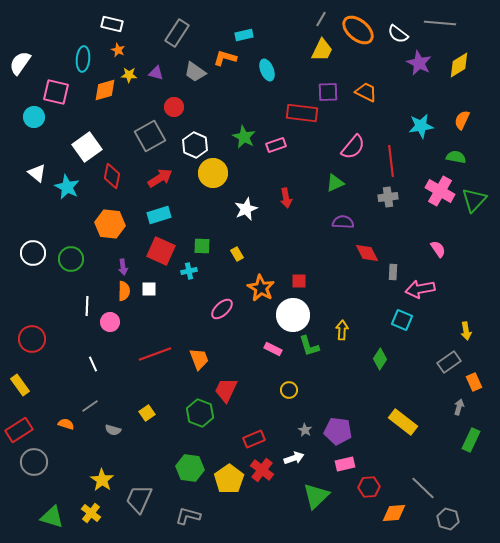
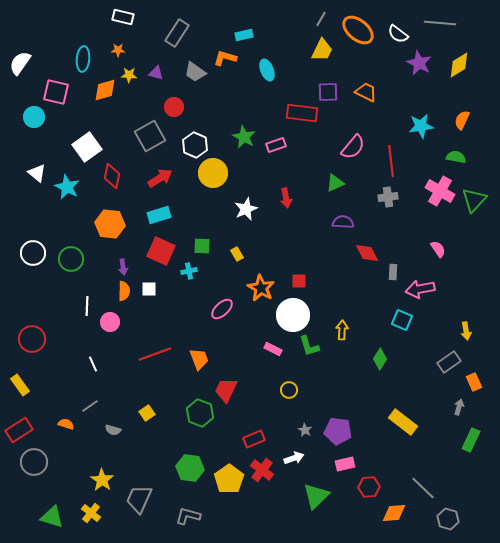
white rectangle at (112, 24): moved 11 px right, 7 px up
orange star at (118, 50): rotated 24 degrees counterclockwise
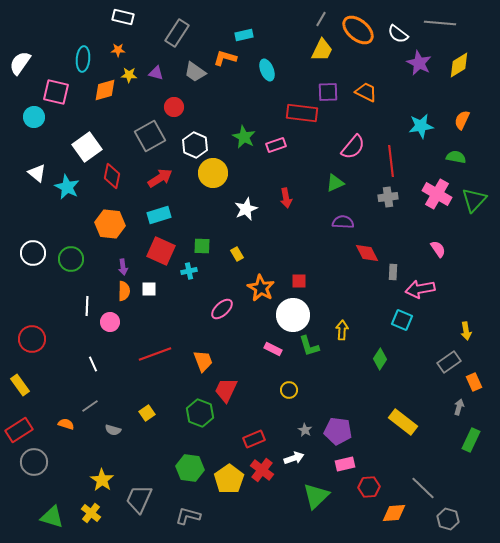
pink cross at (440, 191): moved 3 px left, 3 px down
orange trapezoid at (199, 359): moved 4 px right, 2 px down
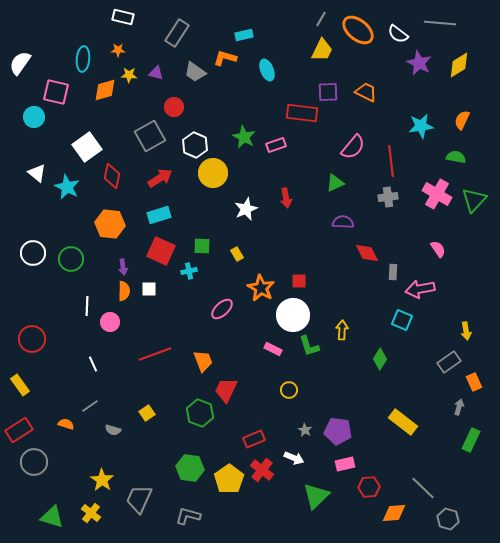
white arrow at (294, 458): rotated 42 degrees clockwise
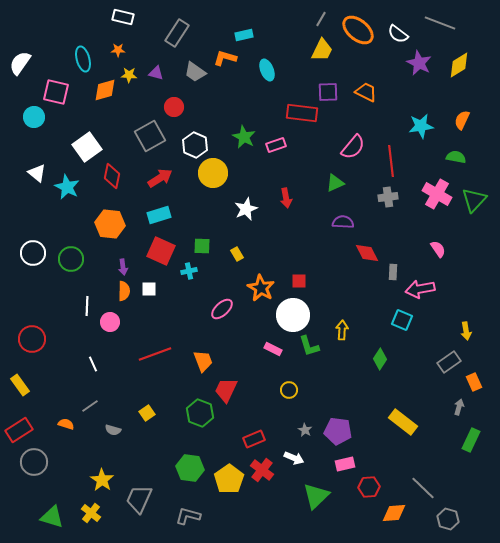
gray line at (440, 23): rotated 16 degrees clockwise
cyan ellipse at (83, 59): rotated 20 degrees counterclockwise
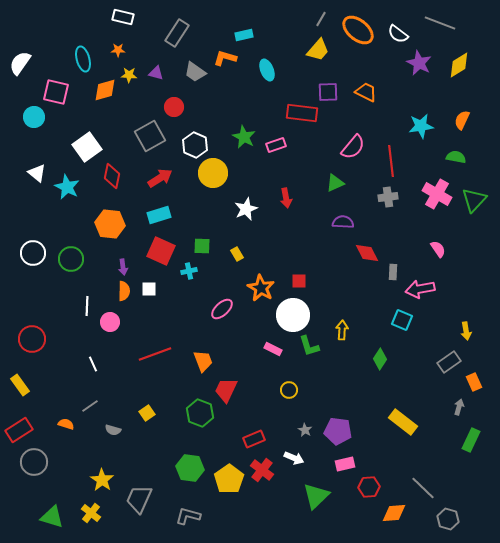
yellow trapezoid at (322, 50): moved 4 px left; rotated 15 degrees clockwise
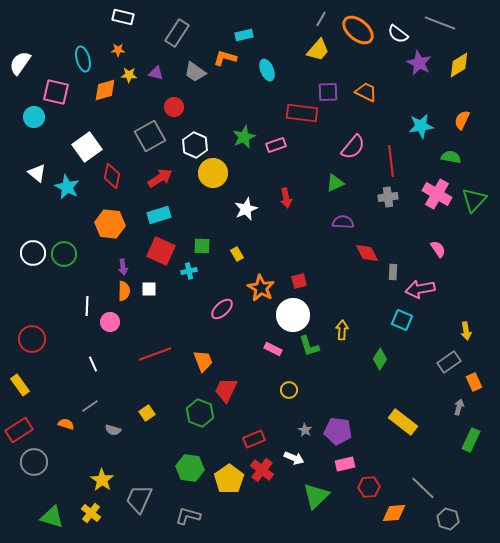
green star at (244, 137): rotated 20 degrees clockwise
green semicircle at (456, 157): moved 5 px left
green circle at (71, 259): moved 7 px left, 5 px up
red square at (299, 281): rotated 14 degrees counterclockwise
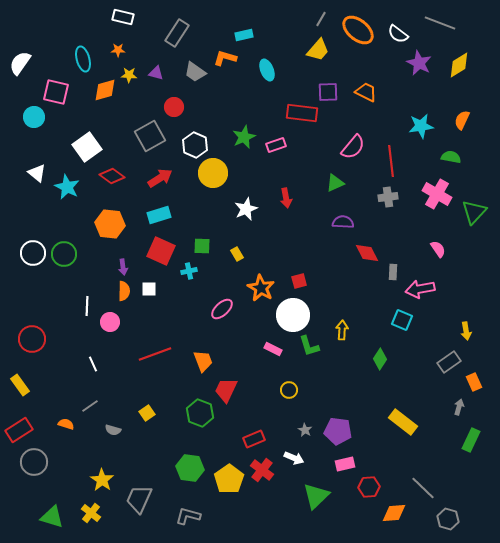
red diamond at (112, 176): rotated 65 degrees counterclockwise
green triangle at (474, 200): moved 12 px down
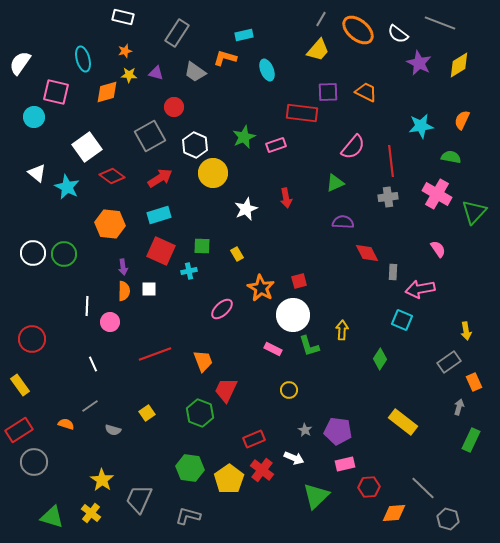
orange star at (118, 50): moved 7 px right, 1 px down; rotated 16 degrees counterclockwise
orange diamond at (105, 90): moved 2 px right, 2 px down
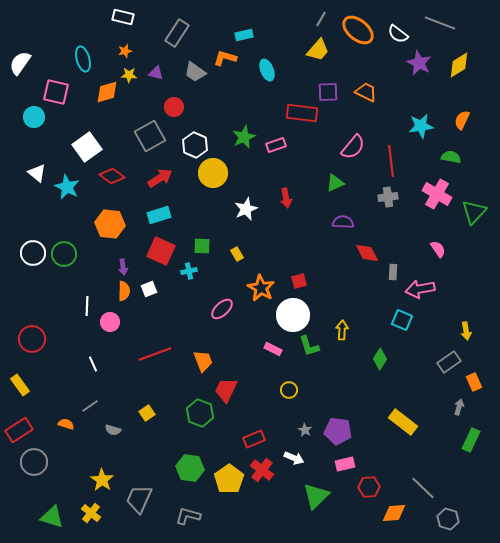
white square at (149, 289): rotated 21 degrees counterclockwise
